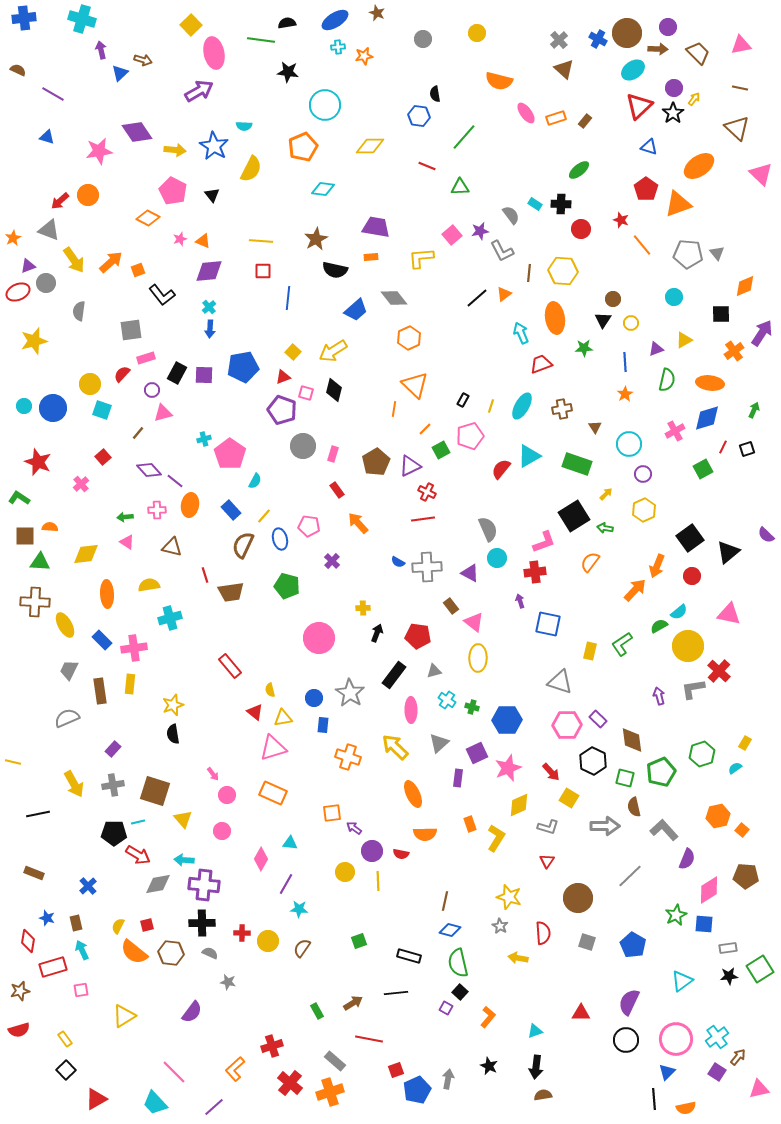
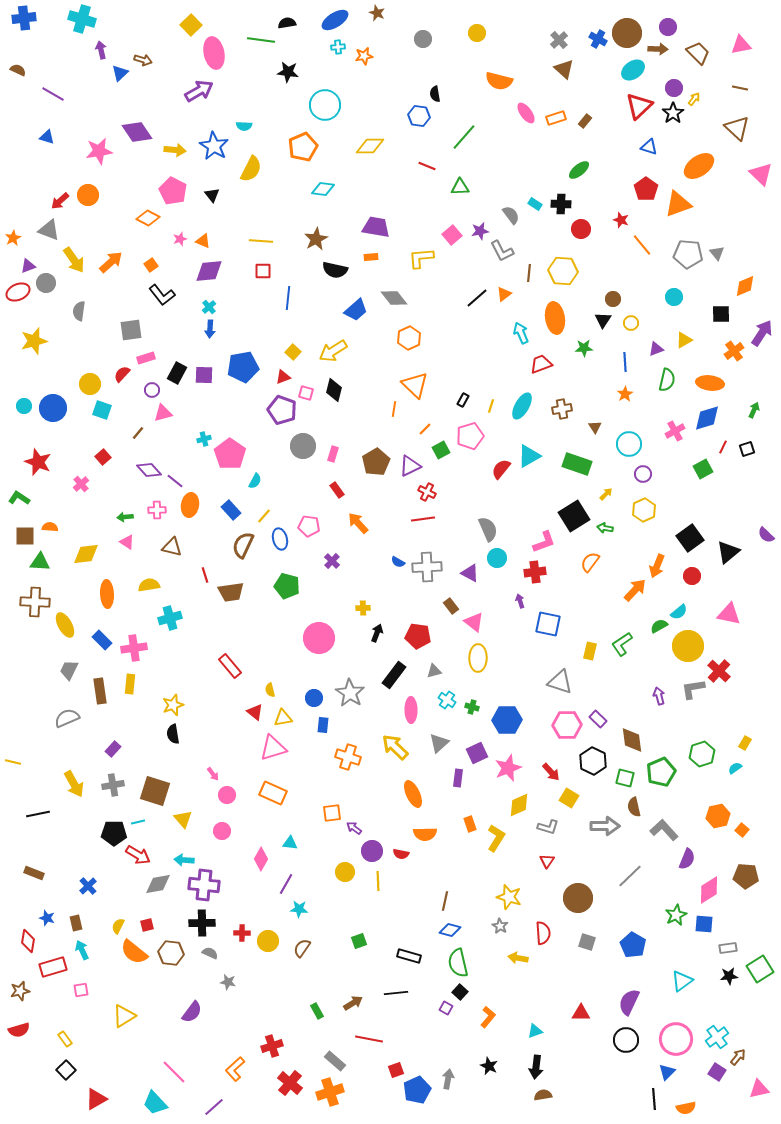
orange square at (138, 270): moved 13 px right, 5 px up; rotated 16 degrees counterclockwise
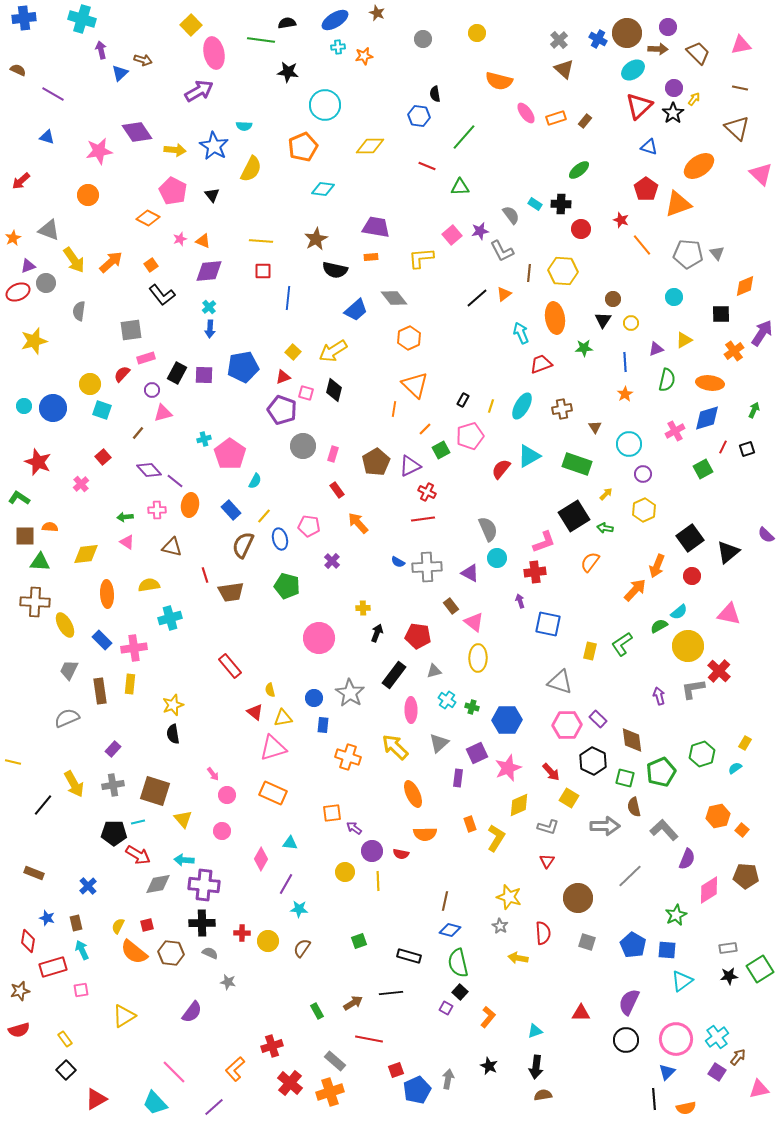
red arrow at (60, 201): moved 39 px left, 20 px up
black line at (38, 814): moved 5 px right, 9 px up; rotated 40 degrees counterclockwise
blue square at (704, 924): moved 37 px left, 26 px down
black line at (396, 993): moved 5 px left
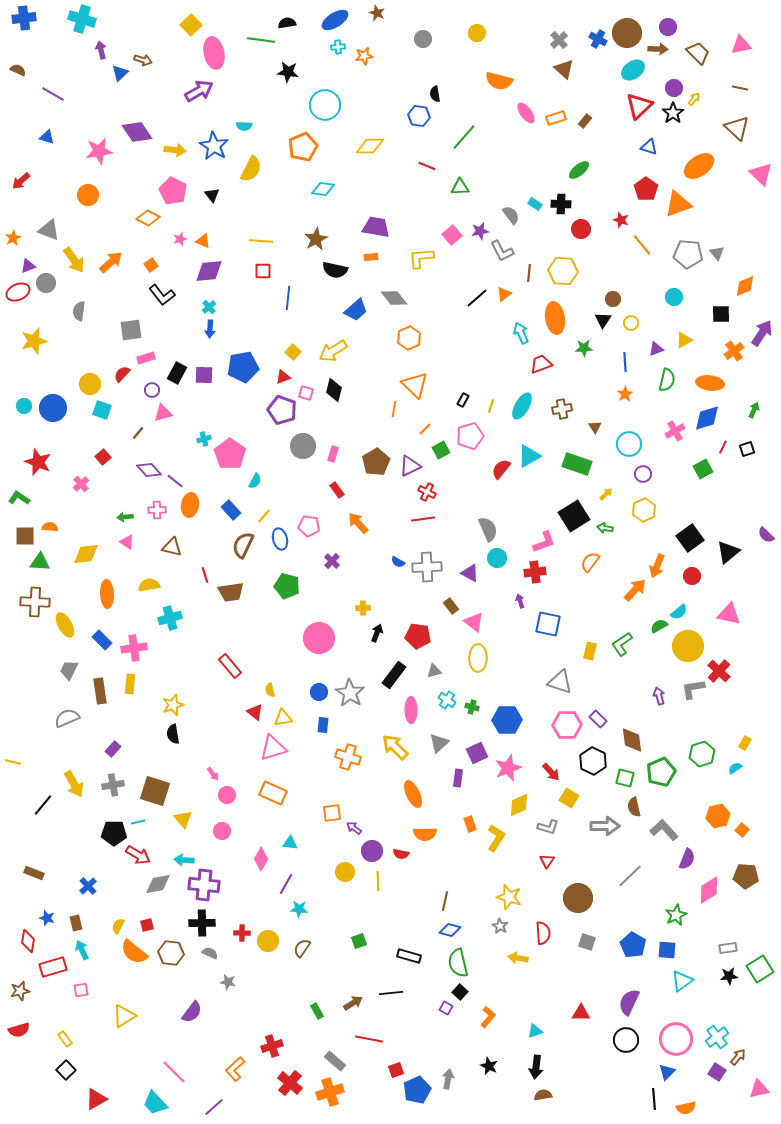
blue circle at (314, 698): moved 5 px right, 6 px up
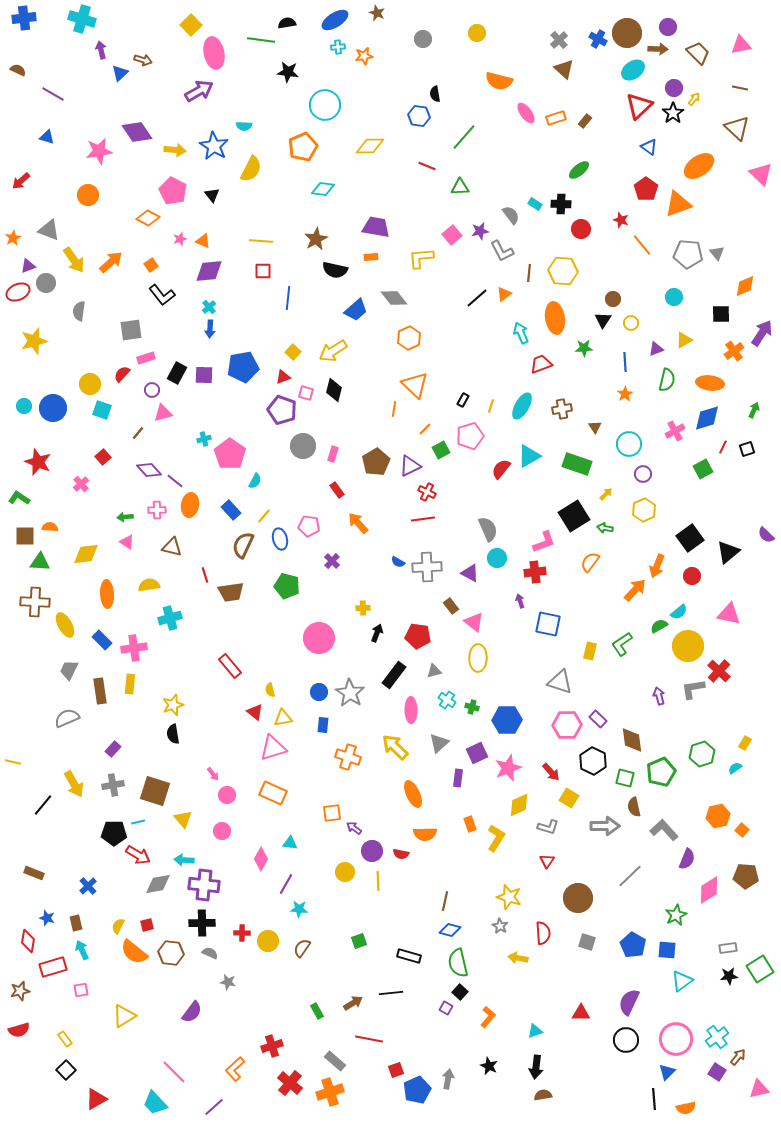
blue triangle at (649, 147): rotated 18 degrees clockwise
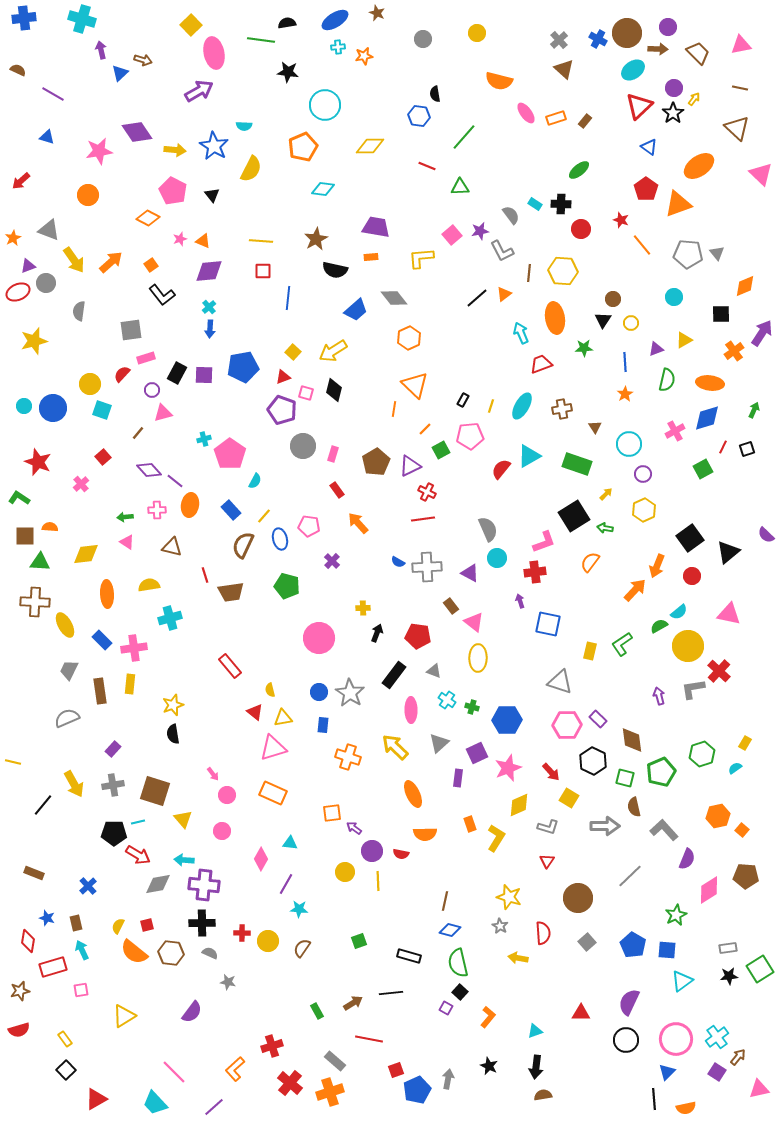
pink pentagon at (470, 436): rotated 12 degrees clockwise
gray triangle at (434, 671): rotated 35 degrees clockwise
gray square at (587, 942): rotated 30 degrees clockwise
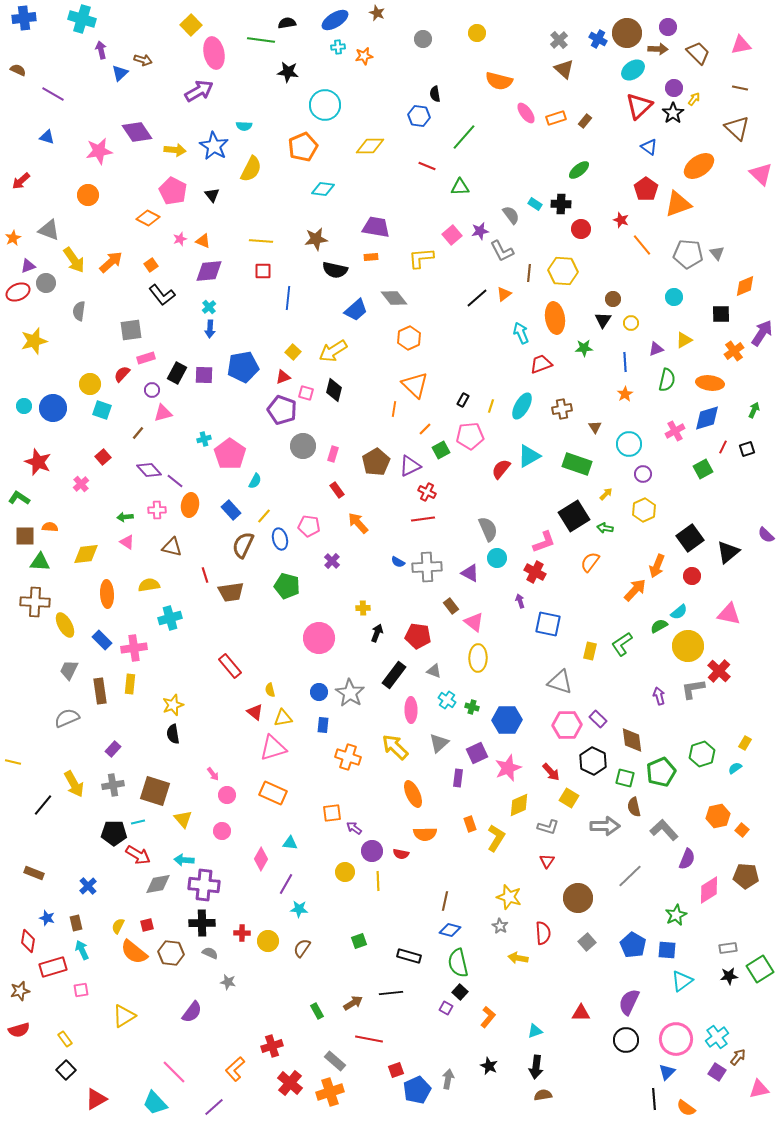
brown star at (316, 239): rotated 20 degrees clockwise
red cross at (535, 572): rotated 35 degrees clockwise
orange semicircle at (686, 1108): rotated 48 degrees clockwise
